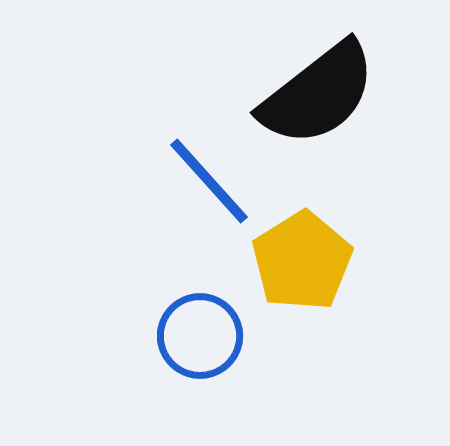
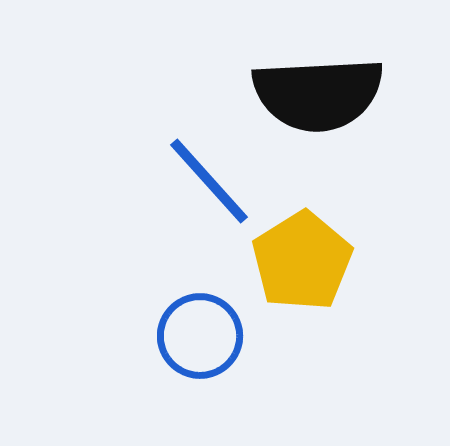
black semicircle: rotated 35 degrees clockwise
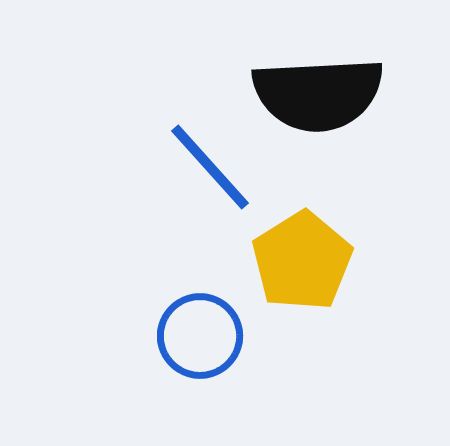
blue line: moved 1 px right, 14 px up
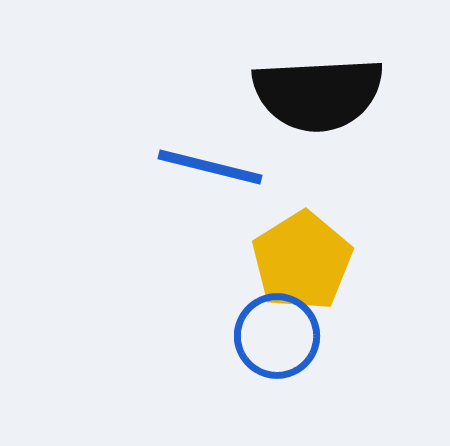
blue line: rotated 34 degrees counterclockwise
blue circle: moved 77 px right
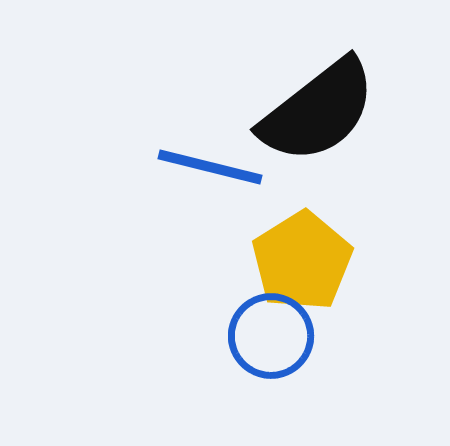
black semicircle: moved 17 px down; rotated 35 degrees counterclockwise
blue circle: moved 6 px left
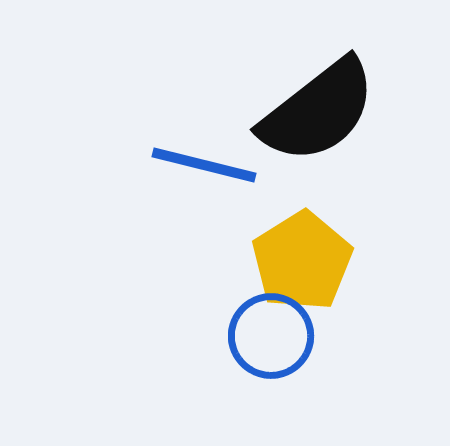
blue line: moved 6 px left, 2 px up
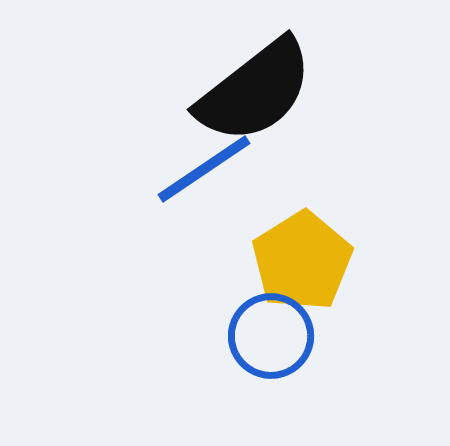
black semicircle: moved 63 px left, 20 px up
blue line: moved 4 px down; rotated 48 degrees counterclockwise
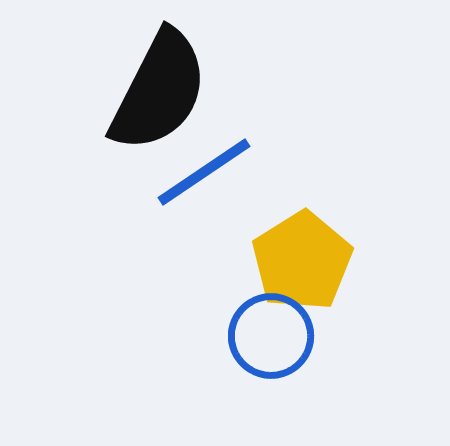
black semicircle: moved 96 px left; rotated 25 degrees counterclockwise
blue line: moved 3 px down
